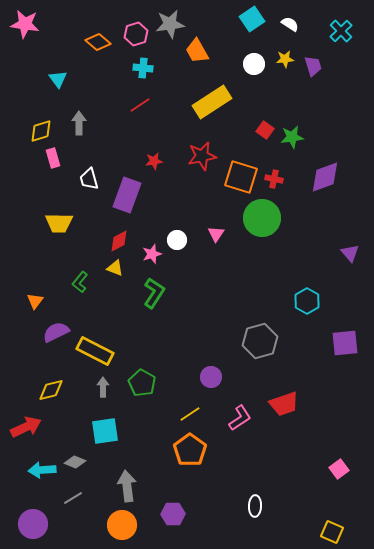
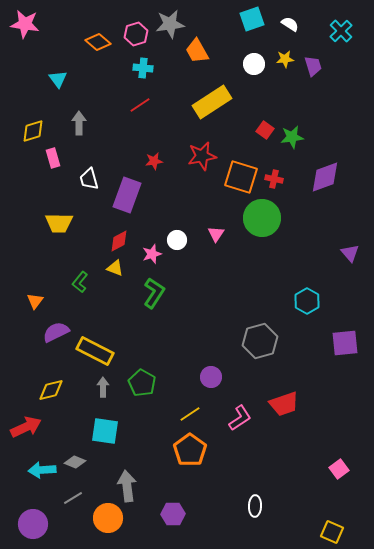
cyan square at (252, 19): rotated 15 degrees clockwise
yellow diamond at (41, 131): moved 8 px left
cyan square at (105, 431): rotated 16 degrees clockwise
orange circle at (122, 525): moved 14 px left, 7 px up
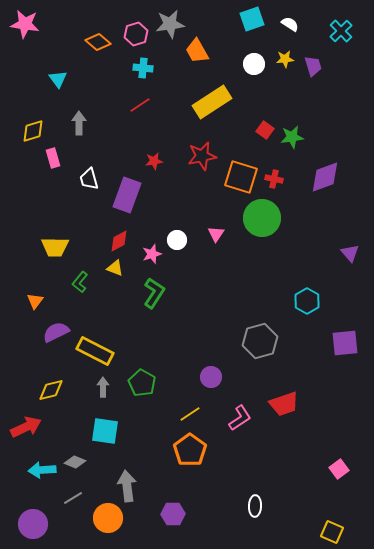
yellow trapezoid at (59, 223): moved 4 px left, 24 px down
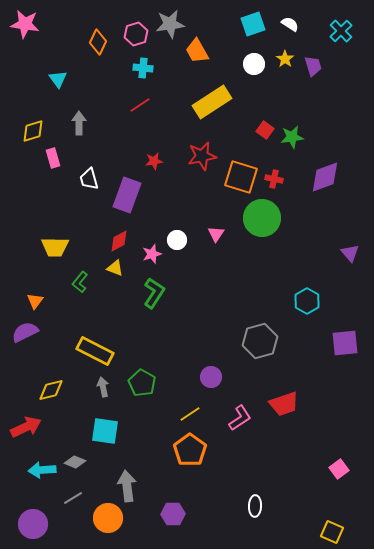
cyan square at (252, 19): moved 1 px right, 5 px down
orange diamond at (98, 42): rotated 75 degrees clockwise
yellow star at (285, 59): rotated 30 degrees counterclockwise
purple semicircle at (56, 332): moved 31 px left
gray arrow at (103, 387): rotated 12 degrees counterclockwise
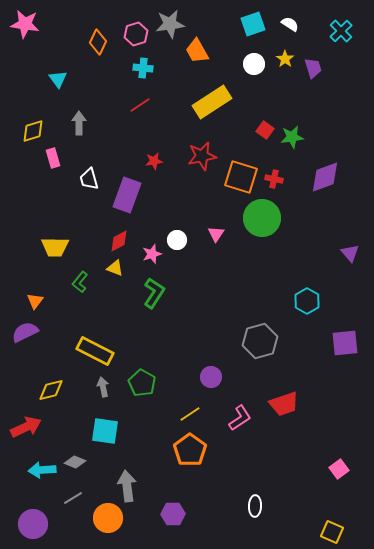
purple trapezoid at (313, 66): moved 2 px down
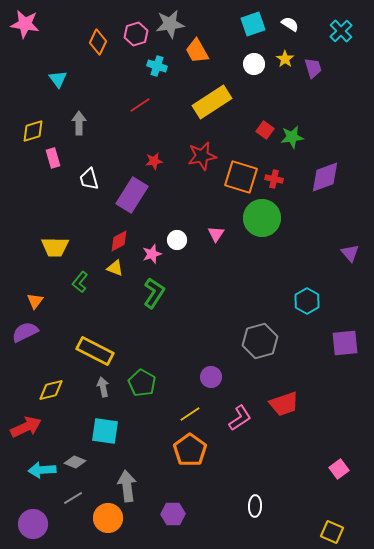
cyan cross at (143, 68): moved 14 px right, 2 px up; rotated 12 degrees clockwise
purple rectangle at (127, 195): moved 5 px right; rotated 12 degrees clockwise
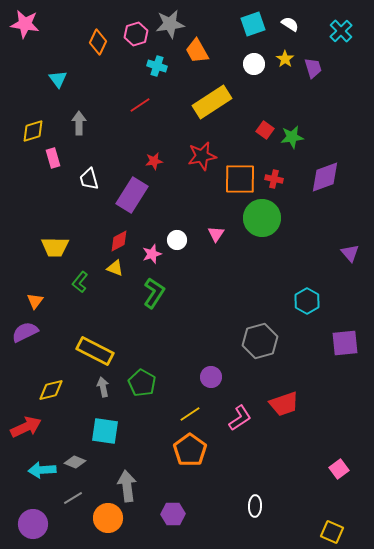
orange square at (241, 177): moved 1 px left, 2 px down; rotated 16 degrees counterclockwise
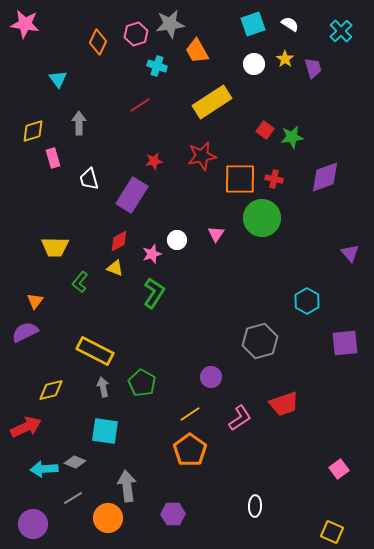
cyan arrow at (42, 470): moved 2 px right, 1 px up
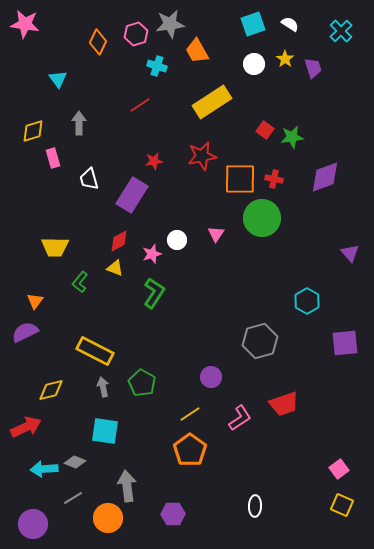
yellow square at (332, 532): moved 10 px right, 27 px up
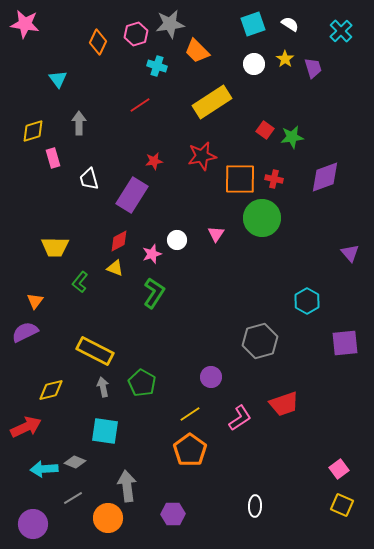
orange trapezoid at (197, 51): rotated 16 degrees counterclockwise
